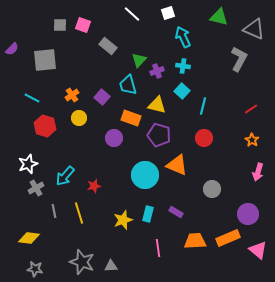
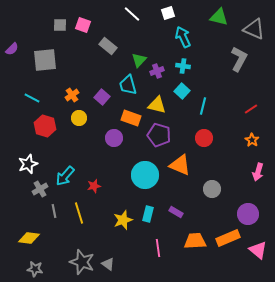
orange triangle at (177, 165): moved 3 px right
gray cross at (36, 188): moved 4 px right, 1 px down
gray triangle at (111, 266): moved 3 px left, 2 px up; rotated 40 degrees clockwise
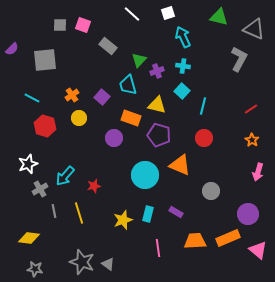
gray circle at (212, 189): moved 1 px left, 2 px down
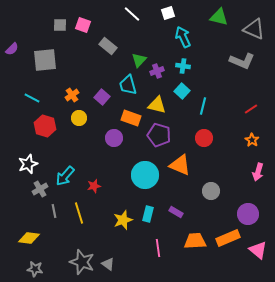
gray L-shape at (239, 59): moved 3 px right, 2 px down; rotated 85 degrees clockwise
